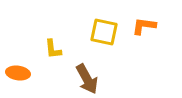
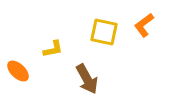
orange L-shape: moved 1 px up; rotated 45 degrees counterclockwise
yellow L-shape: rotated 95 degrees counterclockwise
orange ellipse: moved 2 px up; rotated 35 degrees clockwise
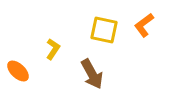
yellow square: moved 2 px up
yellow L-shape: rotated 45 degrees counterclockwise
brown arrow: moved 5 px right, 5 px up
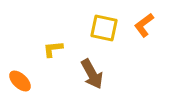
yellow square: moved 2 px up
yellow L-shape: rotated 130 degrees counterclockwise
orange ellipse: moved 2 px right, 10 px down
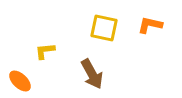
orange L-shape: moved 6 px right; rotated 50 degrees clockwise
yellow L-shape: moved 8 px left, 2 px down
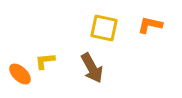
yellow L-shape: moved 10 px down
brown arrow: moved 6 px up
orange ellipse: moved 7 px up
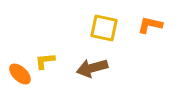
brown arrow: rotated 104 degrees clockwise
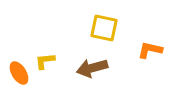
orange L-shape: moved 25 px down
orange ellipse: moved 1 px left, 1 px up; rotated 15 degrees clockwise
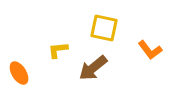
orange L-shape: rotated 140 degrees counterclockwise
yellow L-shape: moved 13 px right, 11 px up
brown arrow: moved 1 px right; rotated 24 degrees counterclockwise
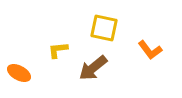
orange ellipse: rotated 30 degrees counterclockwise
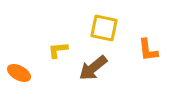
orange L-shape: moved 2 px left; rotated 30 degrees clockwise
